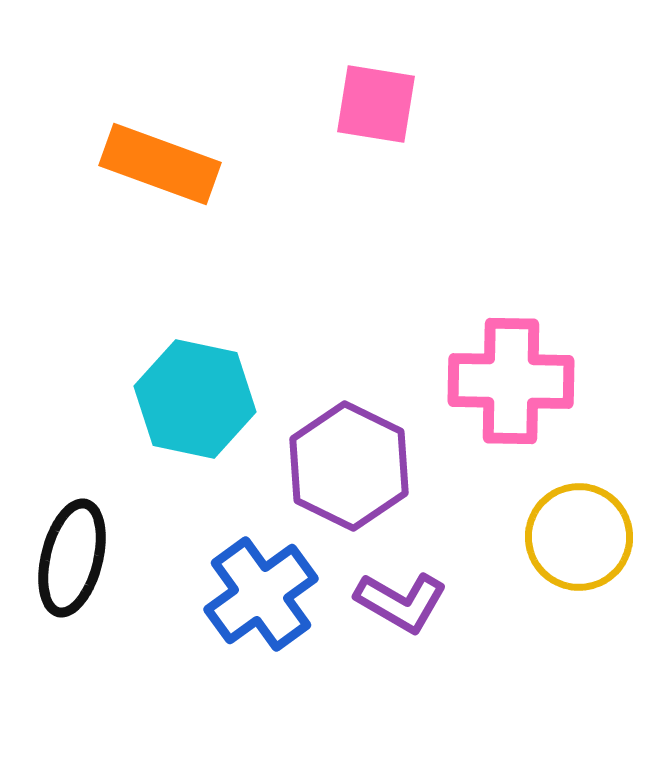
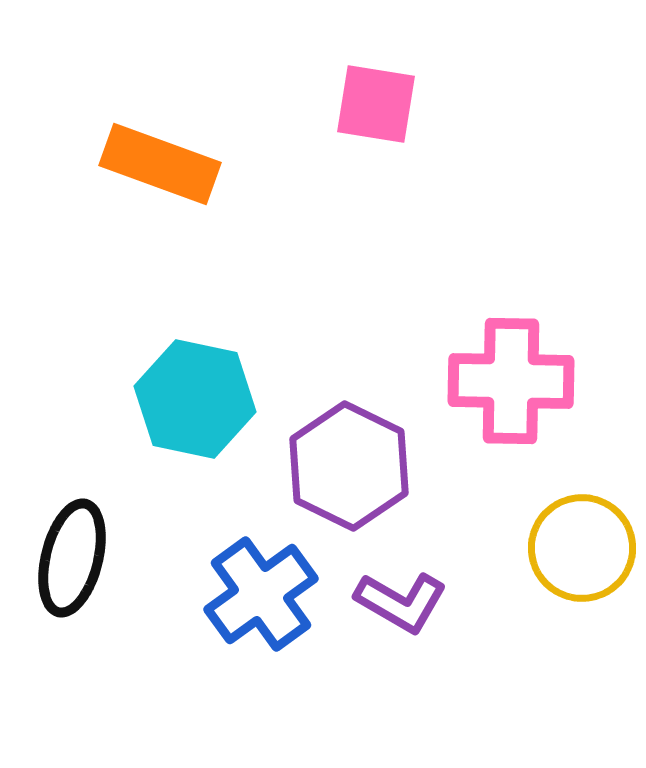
yellow circle: moved 3 px right, 11 px down
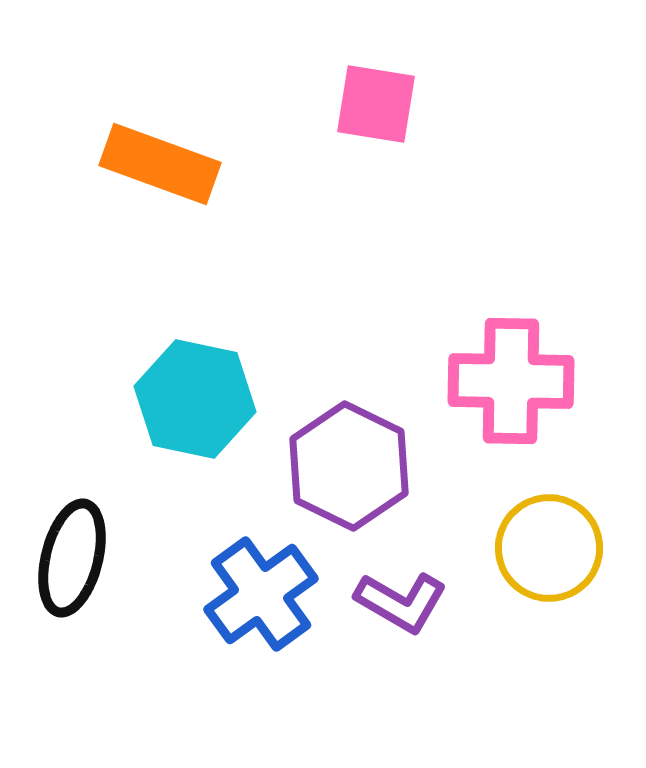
yellow circle: moved 33 px left
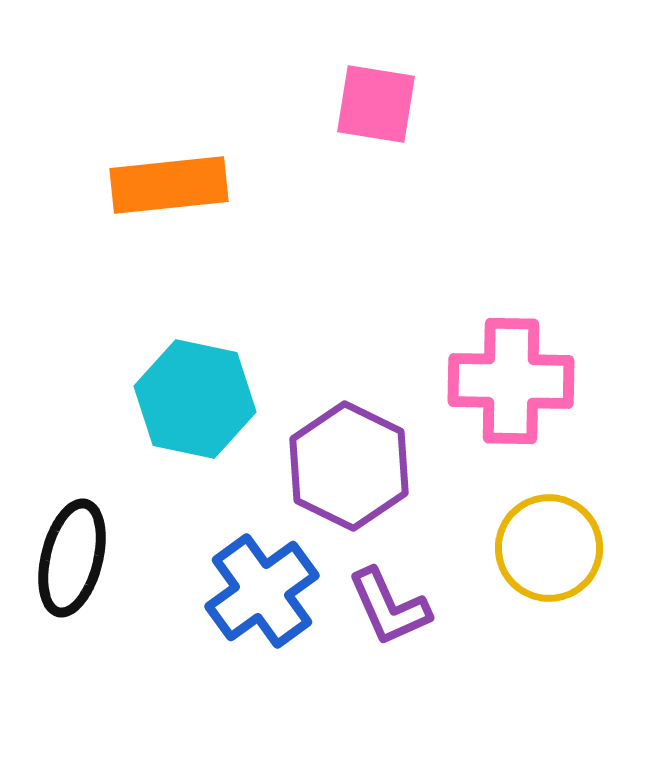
orange rectangle: moved 9 px right, 21 px down; rotated 26 degrees counterclockwise
blue cross: moved 1 px right, 3 px up
purple L-shape: moved 12 px left, 5 px down; rotated 36 degrees clockwise
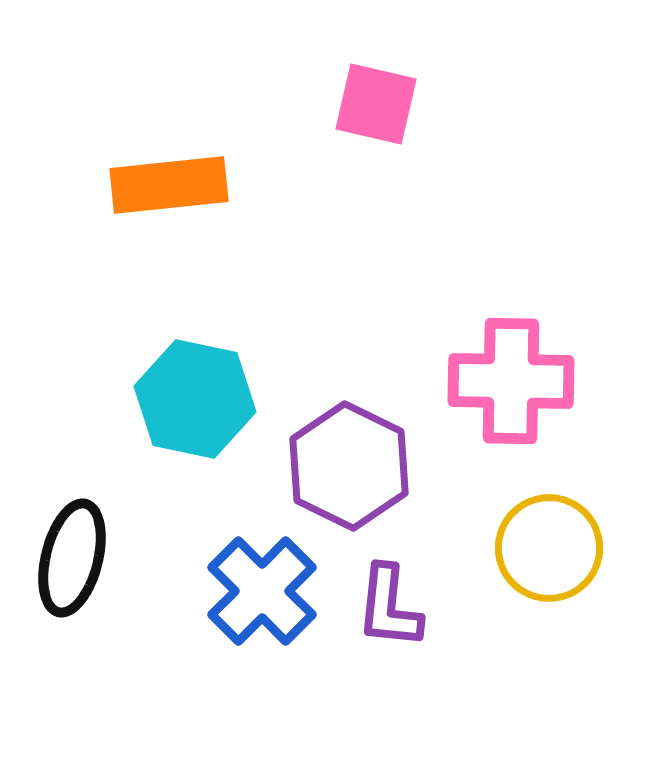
pink square: rotated 4 degrees clockwise
blue cross: rotated 9 degrees counterclockwise
purple L-shape: rotated 30 degrees clockwise
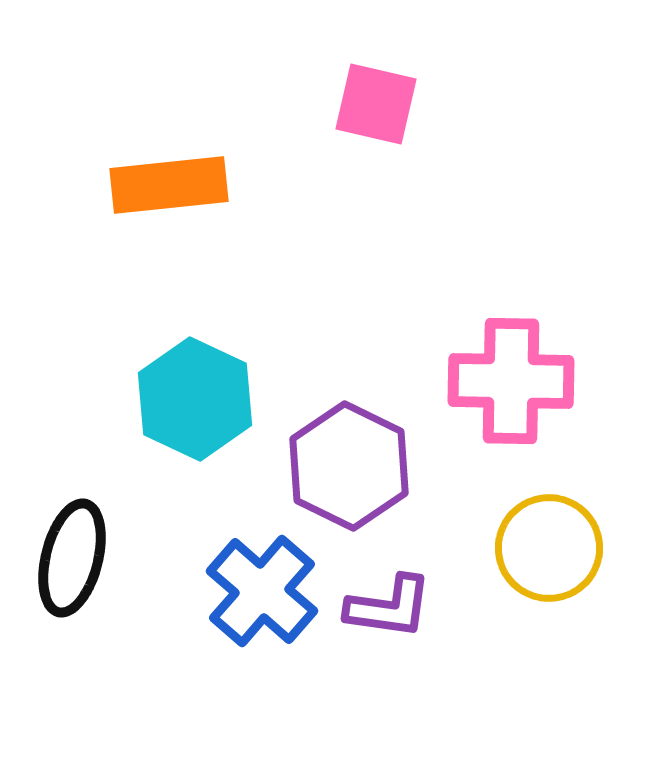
cyan hexagon: rotated 13 degrees clockwise
blue cross: rotated 4 degrees counterclockwise
purple L-shape: rotated 88 degrees counterclockwise
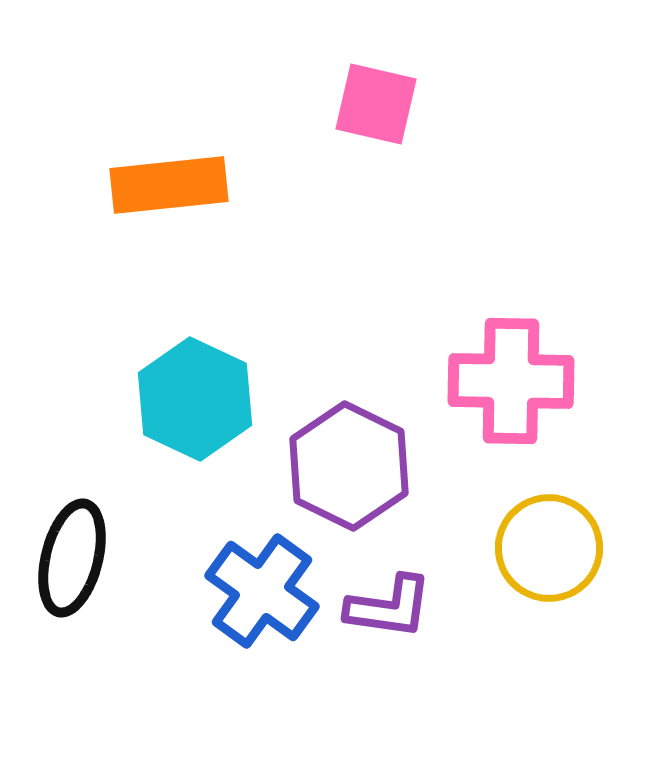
blue cross: rotated 5 degrees counterclockwise
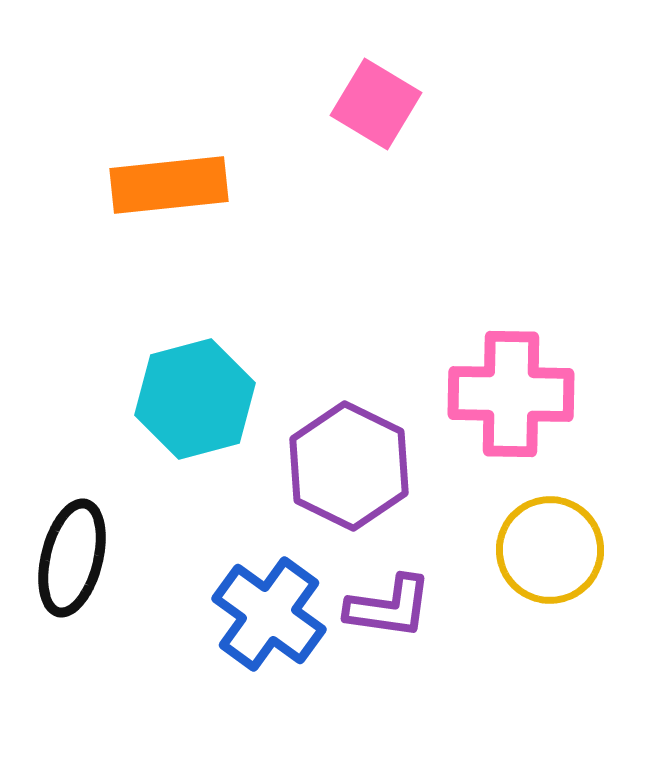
pink square: rotated 18 degrees clockwise
pink cross: moved 13 px down
cyan hexagon: rotated 20 degrees clockwise
yellow circle: moved 1 px right, 2 px down
blue cross: moved 7 px right, 23 px down
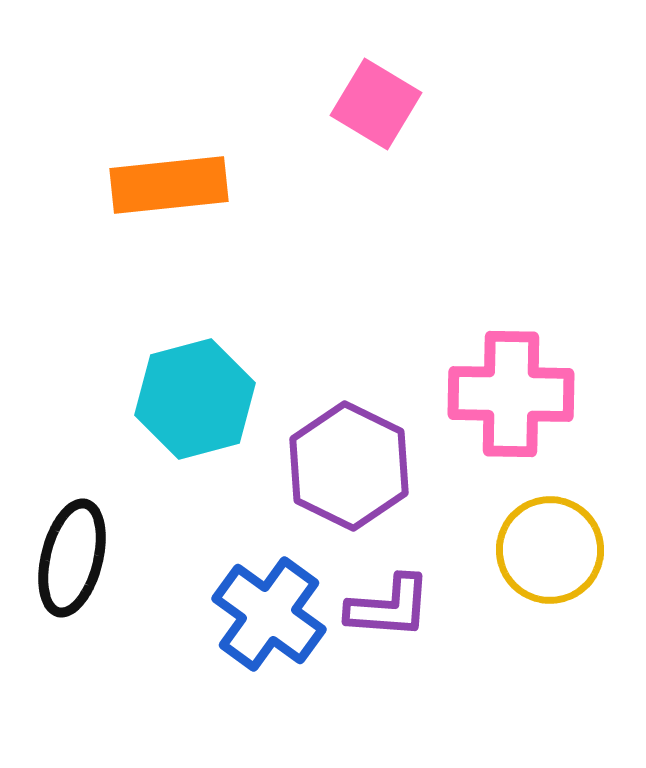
purple L-shape: rotated 4 degrees counterclockwise
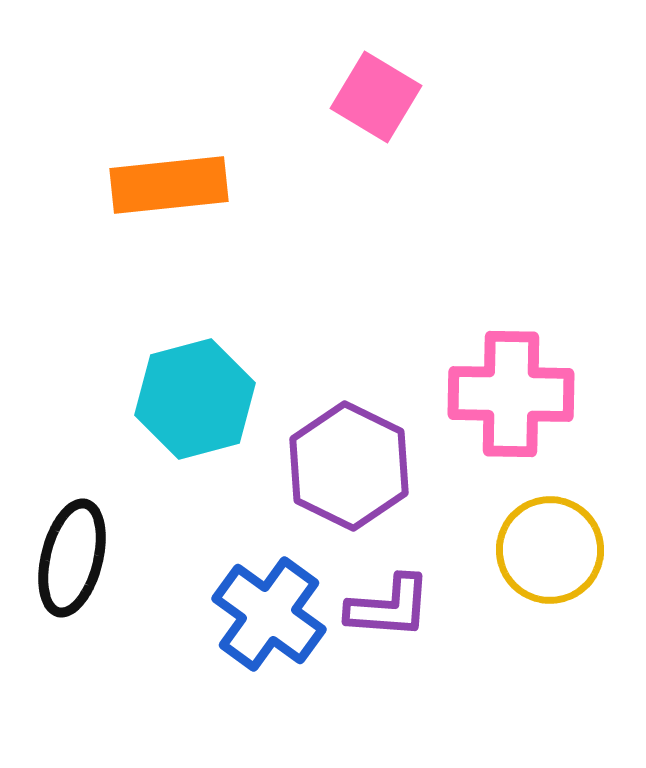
pink square: moved 7 px up
